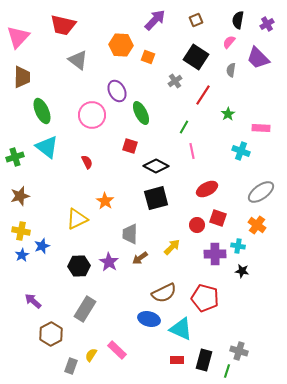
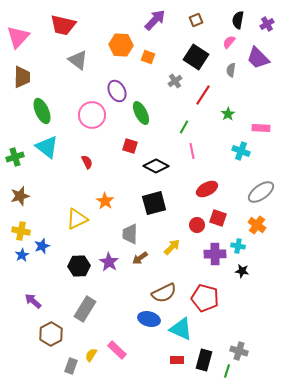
black square at (156, 198): moved 2 px left, 5 px down
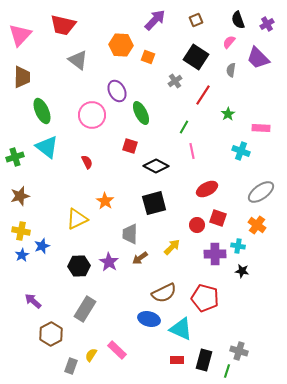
black semicircle at (238, 20): rotated 30 degrees counterclockwise
pink triangle at (18, 37): moved 2 px right, 2 px up
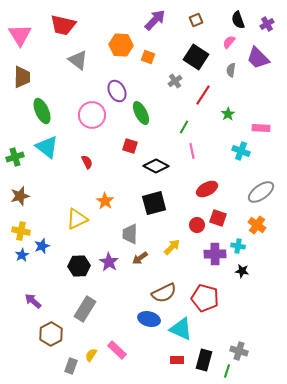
pink triangle at (20, 35): rotated 15 degrees counterclockwise
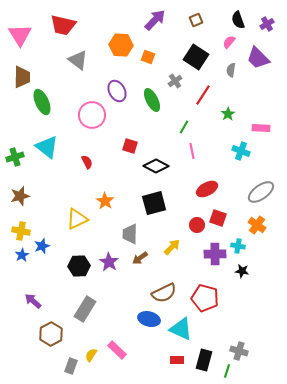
green ellipse at (42, 111): moved 9 px up
green ellipse at (141, 113): moved 11 px right, 13 px up
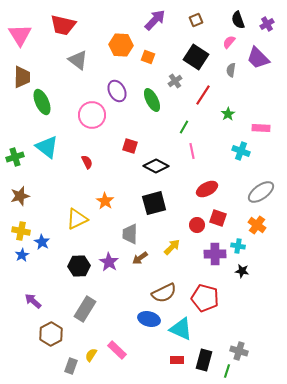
blue star at (42, 246): moved 4 px up; rotated 21 degrees counterclockwise
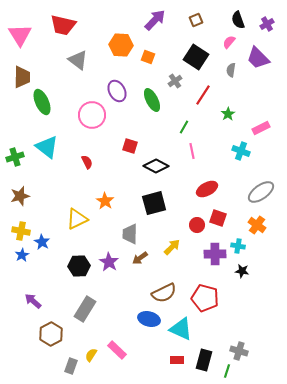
pink rectangle at (261, 128): rotated 30 degrees counterclockwise
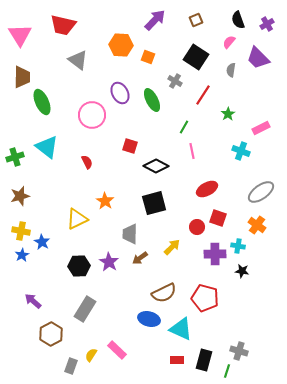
gray cross at (175, 81): rotated 24 degrees counterclockwise
purple ellipse at (117, 91): moved 3 px right, 2 px down
red circle at (197, 225): moved 2 px down
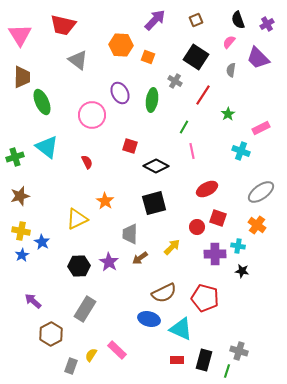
green ellipse at (152, 100): rotated 35 degrees clockwise
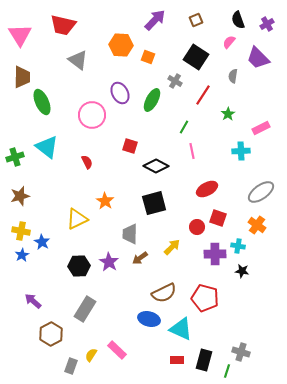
gray semicircle at (231, 70): moved 2 px right, 6 px down
green ellipse at (152, 100): rotated 20 degrees clockwise
cyan cross at (241, 151): rotated 24 degrees counterclockwise
gray cross at (239, 351): moved 2 px right, 1 px down
